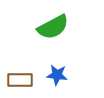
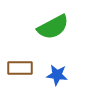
brown rectangle: moved 12 px up
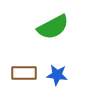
brown rectangle: moved 4 px right, 5 px down
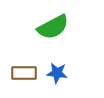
blue star: moved 2 px up
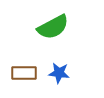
blue star: moved 2 px right
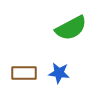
green semicircle: moved 18 px right, 1 px down
